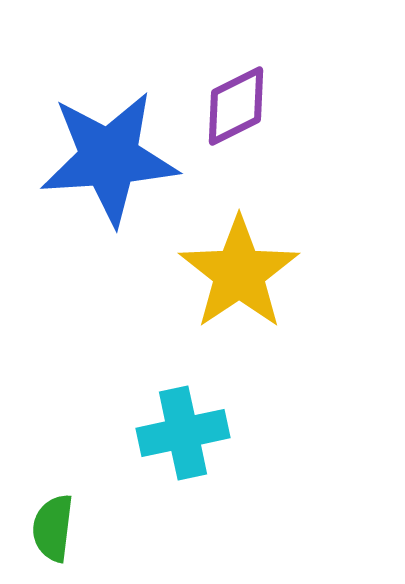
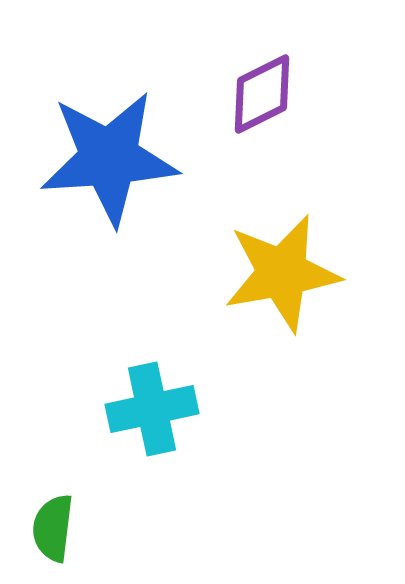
purple diamond: moved 26 px right, 12 px up
yellow star: moved 43 px right; rotated 24 degrees clockwise
cyan cross: moved 31 px left, 24 px up
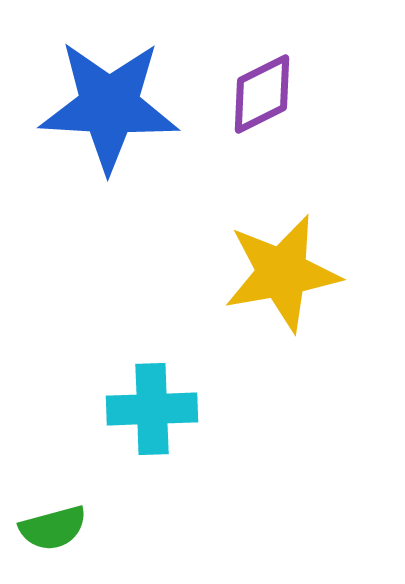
blue star: moved 52 px up; rotated 7 degrees clockwise
cyan cross: rotated 10 degrees clockwise
green semicircle: rotated 112 degrees counterclockwise
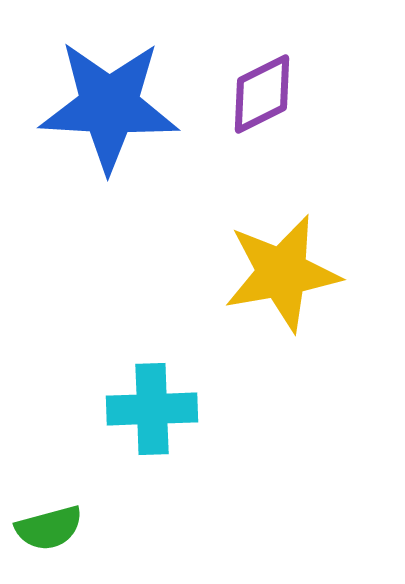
green semicircle: moved 4 px left
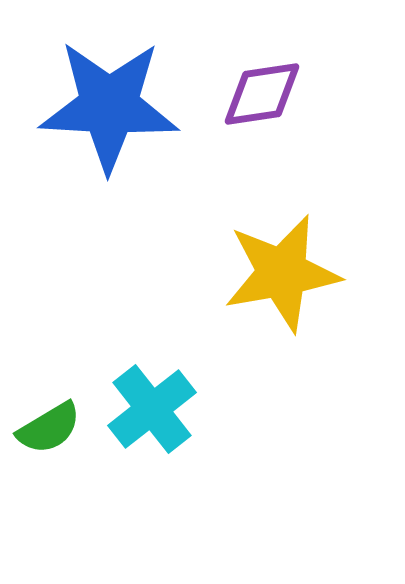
purple diamond: rotated 18 degrees clockwise
cyan cross: rotated 36 degrees counterclockwise
green semicircle: moved 100 px up; rotated 16 degrees counterclockwise
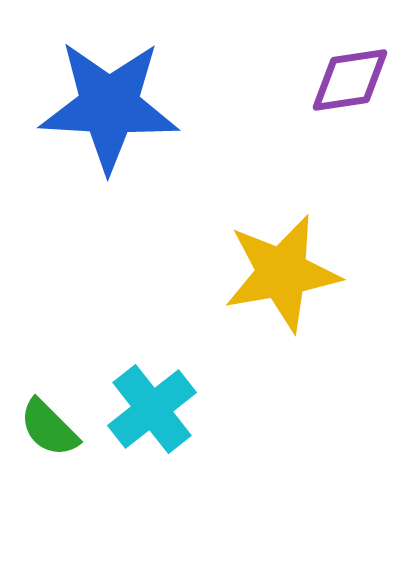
purple diamond: moved 88 px right, 14 px up
green semicircle: rotated 76 degrees clockwise
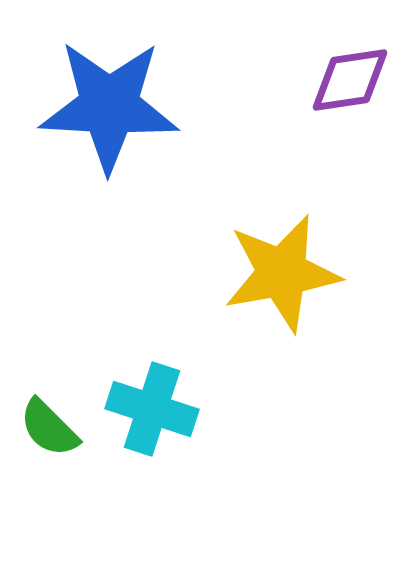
cyan cross: rotated 34 degrees counterclockwise
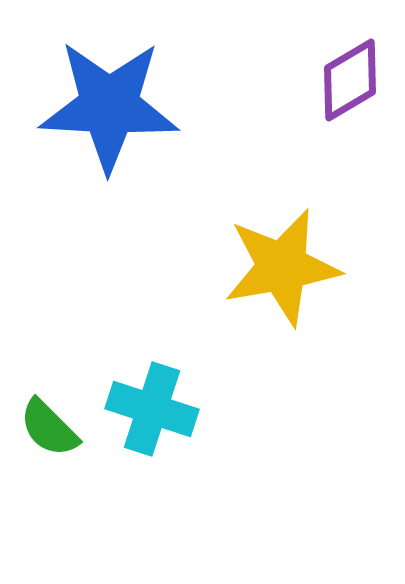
purple diamond: rotated 22 degrees counterclockwise
yellow star: moved 6 px up
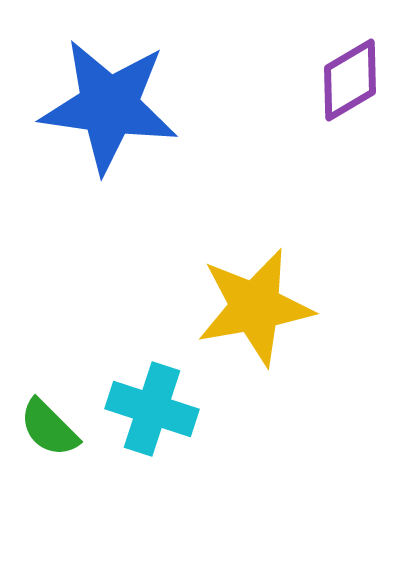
blue star: rotated 5 degrees clockwise
yellow star: moved 27 px left, 40 px down
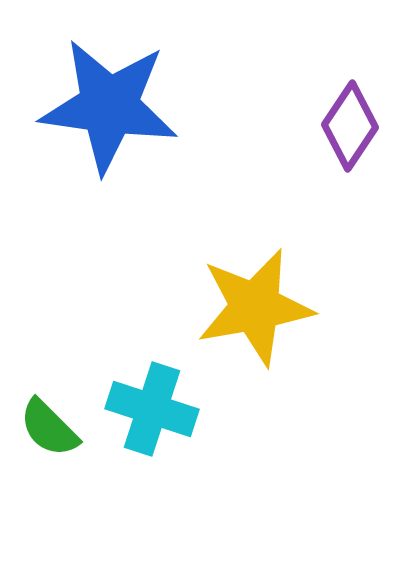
purple diamond: moved 46 px down; rotated 26 degrees counterclockwise
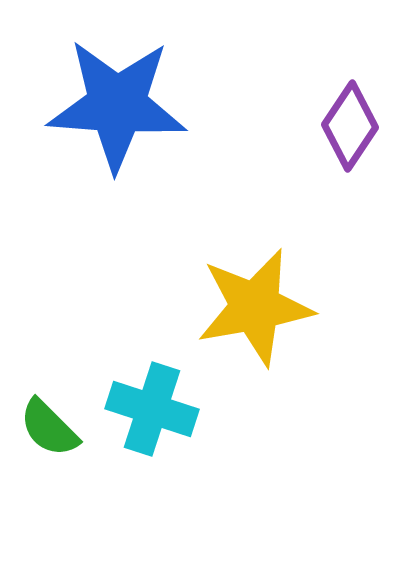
blue star: moved 8 px right, 1 px up; rotated 4 degrees counterclockwise
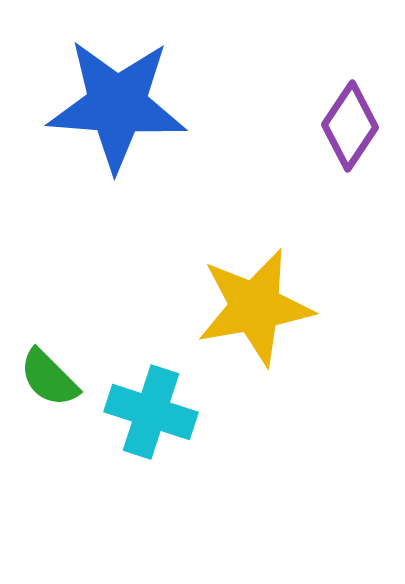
cyan cross: moved 1 px left, 3 px down
green semicircle: moved 50 px up
